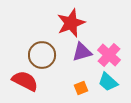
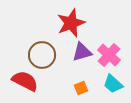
cyan trapezoid: moved 5 px right, 2 px down
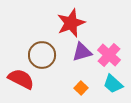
red semicircle: moved 4 px left, 2 px up
orange square: rotated 24 degrees counterclockwise
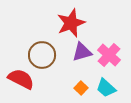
cyan trapezoid: moved 7 px left, 4 px down
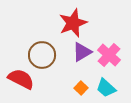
red star: moved 2 px right
purple triangle: rotated 15 degrees counterclockwise
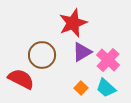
pink cross: moved 1 px left, 5 px down
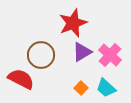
brown circle: moved 1 px left
pink cross: moved 2 px right, 5 px up
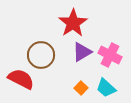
red star: rotated 12 degrees counterclockwise
pink cross: rotated 15 degrees counterclockwise
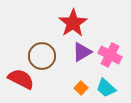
brown circle: moved 1 px right, 1 px down
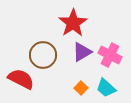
brown circle: moved 1 px right, 1 px up
